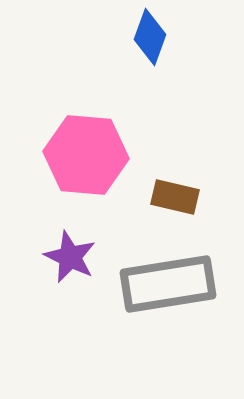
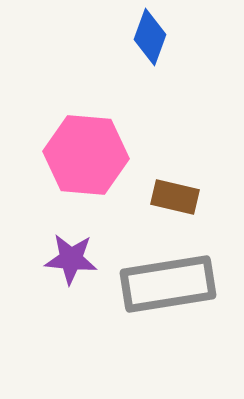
purple star: moved 1 px right, 2 px down; rotated 20 degrees counterclockwise
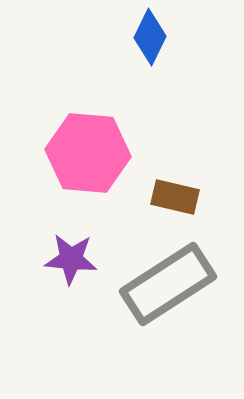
blue diamond: rotated 6 degrees clockwise
pink hexagon: moved 2 px right, 2 px up
gray rectangle: rotated 24 degrees counterclockwise
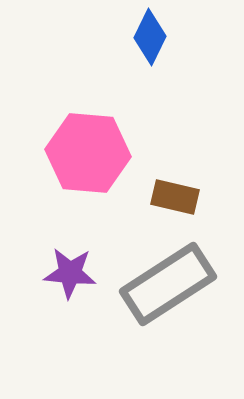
purple star: moved 1 px left, 14 px down
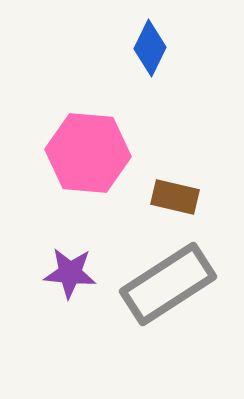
blue diamond: moved 11 px down
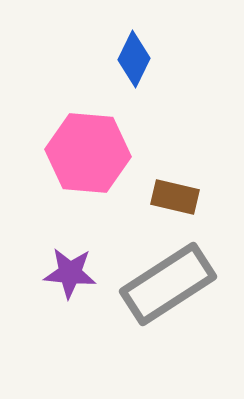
blue diamond: moved 16 px left, 11 px down
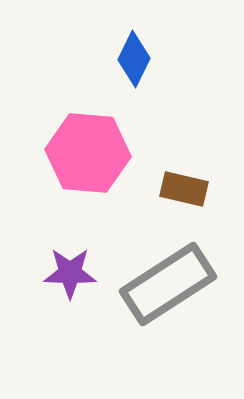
brown rectangle: moved 9 px right, 8 px up
purple star: rotated 4 degrees counterclockwise
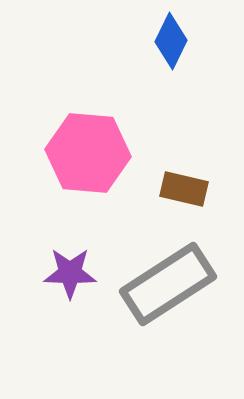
blue diamond: moved 37 px right, 18 px up
